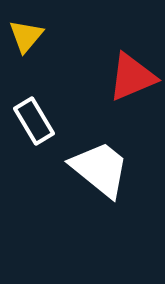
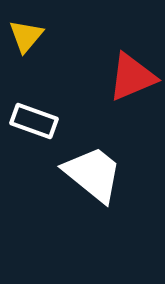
white rectangle: rotated 39 degrees counterclockwise
white trapezoid: moved 7 px left, 5 px down
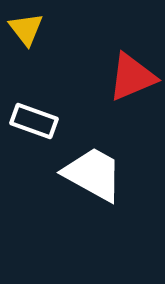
yellow triangle: moved 7 px up; rotated 18 degrees counterclockwise
white trapezoid: rotated 10 degrees counterclockwise
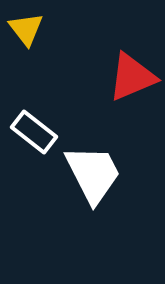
white rectangle: moved 11 px down; rotated 18 degrees clockwise
white trapezoid: rotated 34 degrees clockwise
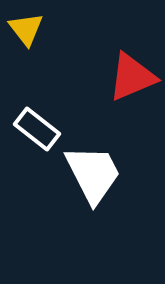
white rectangle: moved 3 px right, 3 px up
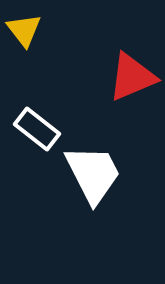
yellow triangle: moved 2 px left, 1 px down
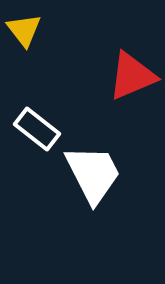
red triangle: moved 1 px up
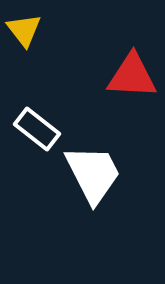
red triangle: rotated 26 degrees clockwise
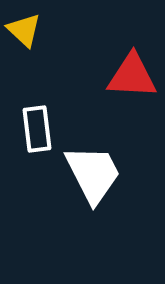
yellow triangle: rotated 9 degrees counterclockwise
white rectangle: rotated 45 degrees clockwise
